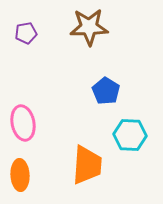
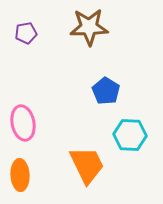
orange trapezoid: rotated 30 degrees counterclockwise
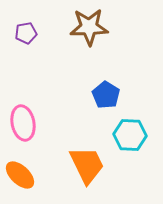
blue pentagon: moved 4 px down
orange ellipse: rotated 44 degrees counterclockwise
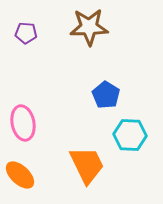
purple pentagon: rotated 15 degrees clockwise
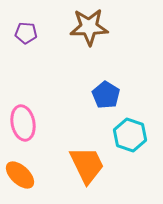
cyan hexagon: rotated 16 degrees clockwise
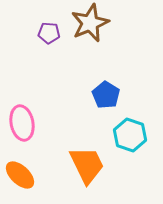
brown star: moved 1 px right, 4 px up; rotated 21 degrees counterclockwise
purple pentagon: moved 23 px right
pink ellipse: moved 1 px left
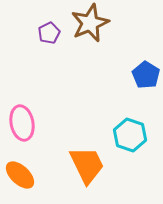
purple pentagon: rotated 30 degrees counterclockwise
blue pentagon: moved 40 px right, 20 px up
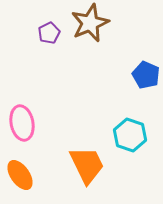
blue pentagon: rotated 8 degrees counterclockwise
orange ellipse: rotated 12 degrees clockwise
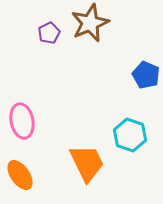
pink ellipse: moved 2 px up
orange trapezoid: moved 2 px up
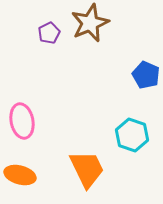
cyan hexagon: moved 2 px right
orange trapezoid: moved 6 px down
orange ellipse: rotated 40 degrees counterclockwise
